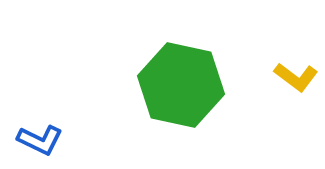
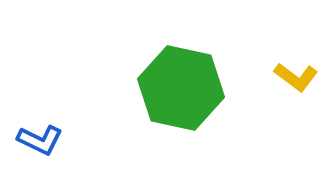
green hexagon: moved 3 px down
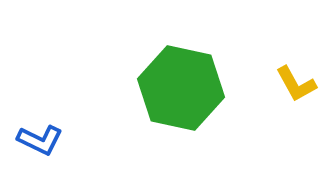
yellow L-shape: moved 7 px down; rotated 24 degrees clockwise
